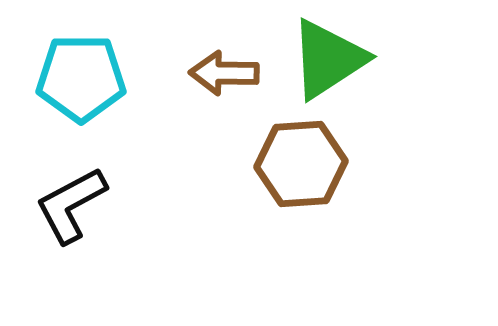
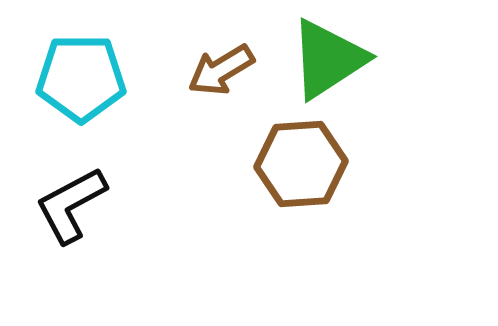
brown arrow: moved 3 px left, 3 px up; rotated 32 degrees counterclockwise
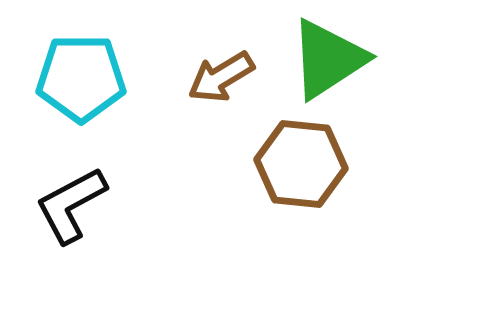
brown arrow: moved 7 px down
brown hexagon: rotated 10 degrees clockwise
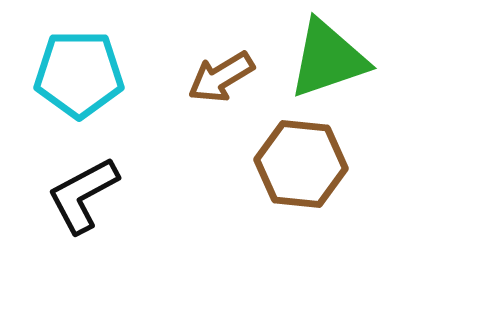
green triangle: rotated 14 degrees clockwise
cyan pentagon: moved 2 px left, 4 px up
black L-shape: moved 12 px right, 10 px up
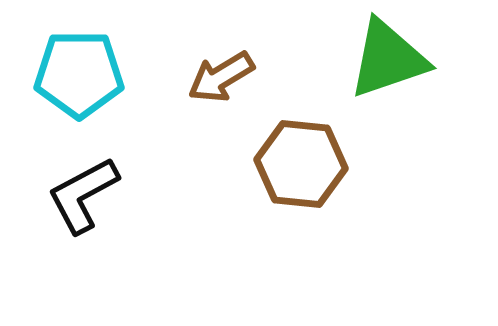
green triangle: moved 60 px right
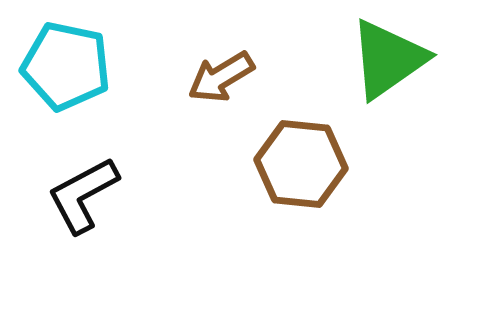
green triangle: rotated 16 degrees counterclockwise
cyan pentagon: moved 13 px left, 8 px up; rotated 12 degrees clockwise
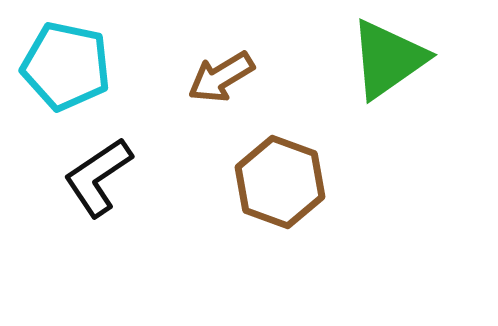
brown hexagon: moved 21 px left, 18 px down; rotated 14 degrees clockwise
black L-shape: moved 15 px right, 18 px up; rotated 6 degrees counterclockwise
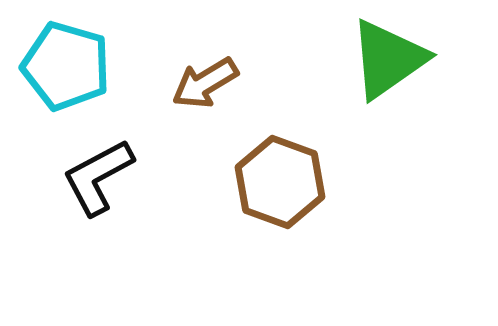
cyan pentagon: rotated 4 degrees clockwise
brown arrow: moved 16 px left, 6 px down
black L-shape: rotated 6 degrees clockwise
